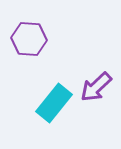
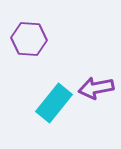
purple arrow: moved 1 px down; rotated 32 degrees clockwise
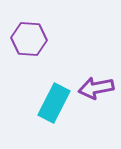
cyan rectangle: rotated 12 degrees counterclockwise
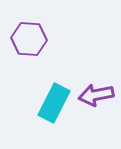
purple arrow: moved 7 px down
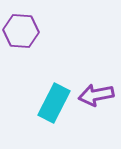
purple hexagon: moved 8 px left, 8 px up
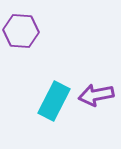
cyan rectangle: moved 2 px up
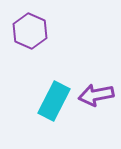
purple hexagon: moved 9 px right; rotated 20 degrees clockwise
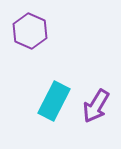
purple arrow: moved 11 px down; rotated 48 degrees counterclockwise
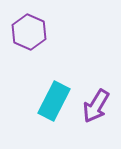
purple hexagon: moved 1 px left, 1 px down
